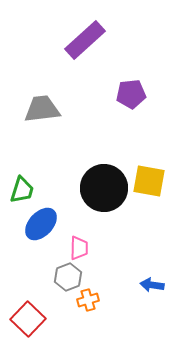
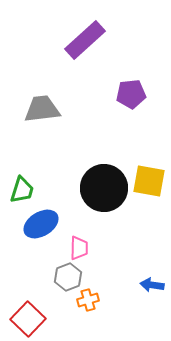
blue ellipse: rotated 16 degrees clockwise
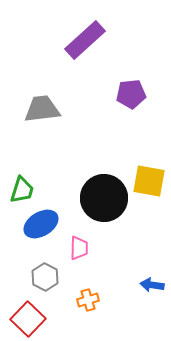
black circle: moved 10 px down
gray hexagon: moved 23 px left; rotated 12 degrees counterclockwise
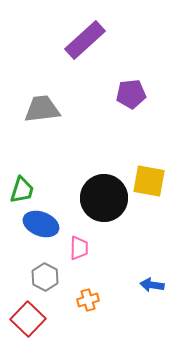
blue ellipse: rotated 52 degrees clockwise
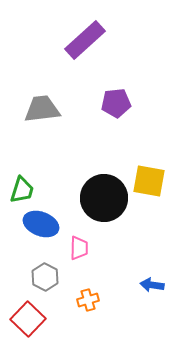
purple pentagon: moved 15 px left, 9 px down
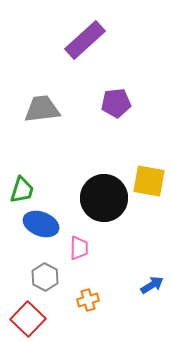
blue arrow: rotated 140 degrees clockwise
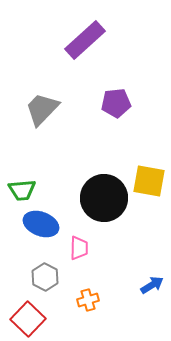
gray trapezoid: rotated 39 degrees counterclockwise
green trapezoid: rotated 68 degrees clockwise
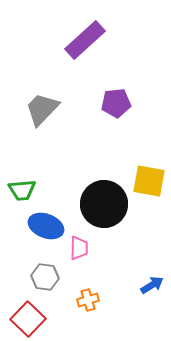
black circle: moved 6 px down
blue ellipse: moved 5 px right, 2 px down
gray hexagon: rotated 20 degrees counterclockwise
